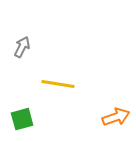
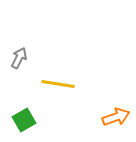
gray arrow: moved 3 px left, 11 px down
green square: moved 2 px right, 1 px down; rotated 15 degrees counterclockwise
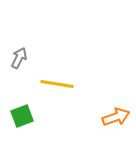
yellow line: moved 1 px left
green square: moved 2 px left, 4 px up; rotated 10 degrees clockwise
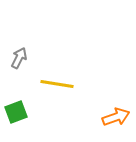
green square: moved 6 px left, 4 px up
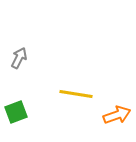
yellow line: moved 19 px right, 10 px down
orange arrow: moved 1 px right, 2 px up
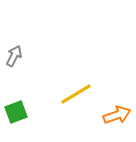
gray arrow: moved 5 px left, 2 px up
yellow line: rotated 40 degrees counterclockwise
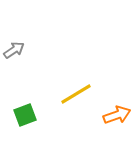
gray arrow: moved 6 px up; rotated 30 degrees clockwise
green square: moved 9 px right, 3 px down
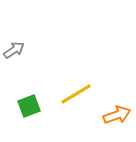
green square: moved 4 px right, 9 px up
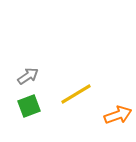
gray arrow: moved 14 px right, 26 px down
orange arrow: moved 1 px right
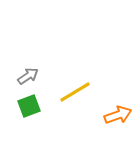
yellow line: moved 1 px left, 2 px up
